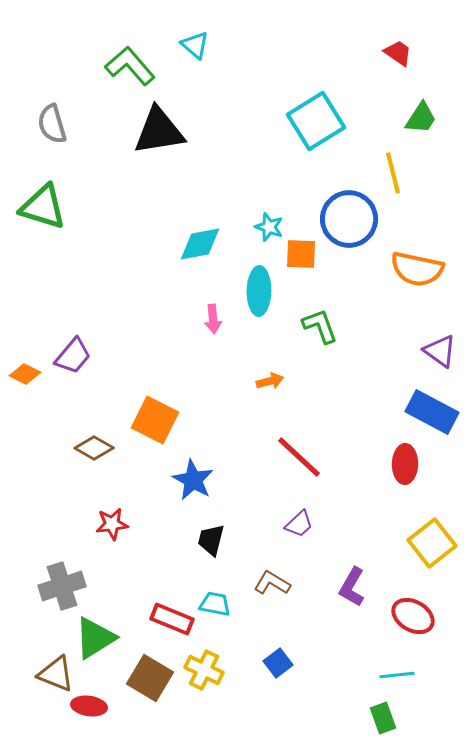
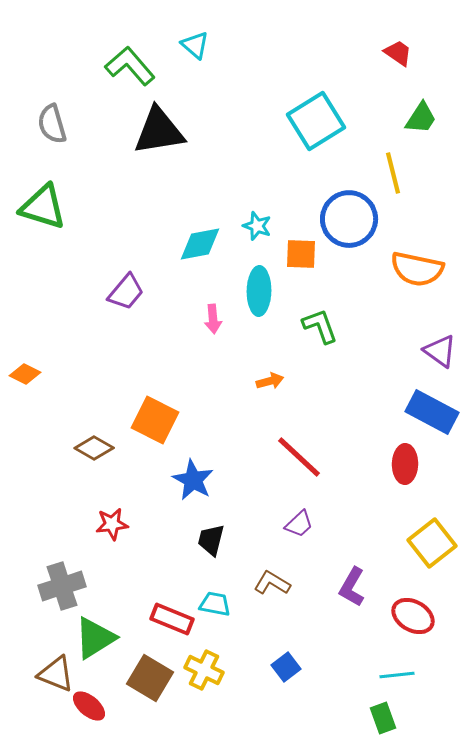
cyan star at (269, 227): moved 12 px left, 1 px up
purple trapezoid at (73, 356): moved 53 px right, 64 px up
blue square at (278, 663): moved 8 px right, 4 px down
red ellipse at (89, 706): rotated 32 degrees clockwise
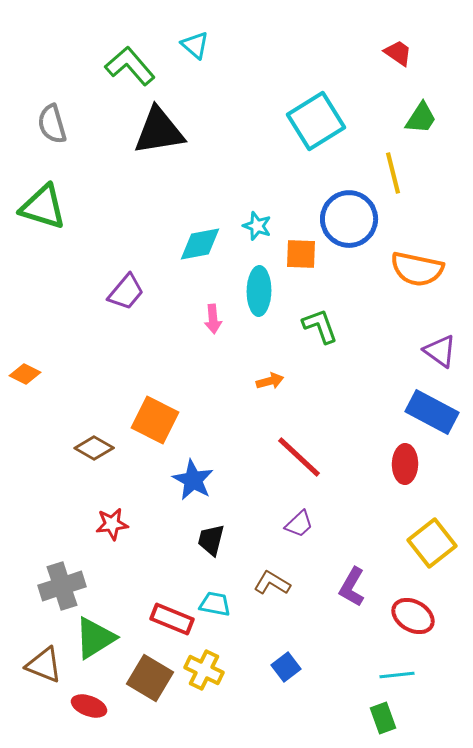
brown triangle at (56, 674): moved 12 px left, 9 px up
red ellipse at (89, 706): rotated 20 degrees counterclockwise
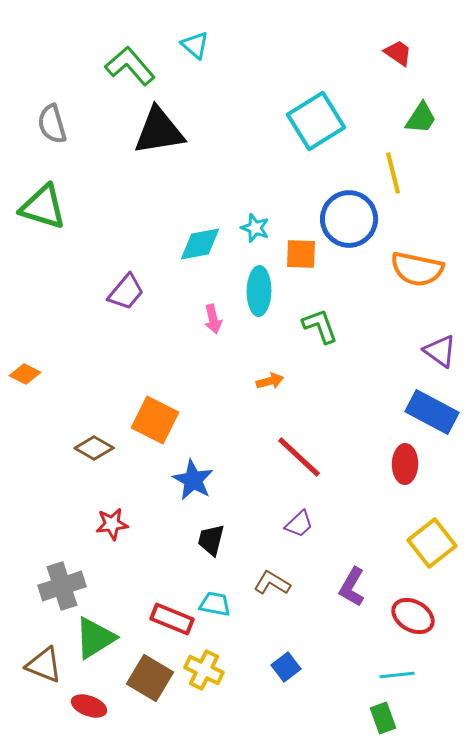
cyan star at (257, 226): moved 2 px left, 2 px down
pink arrow at (213, 319): rotated 8 degrees counterclockwise
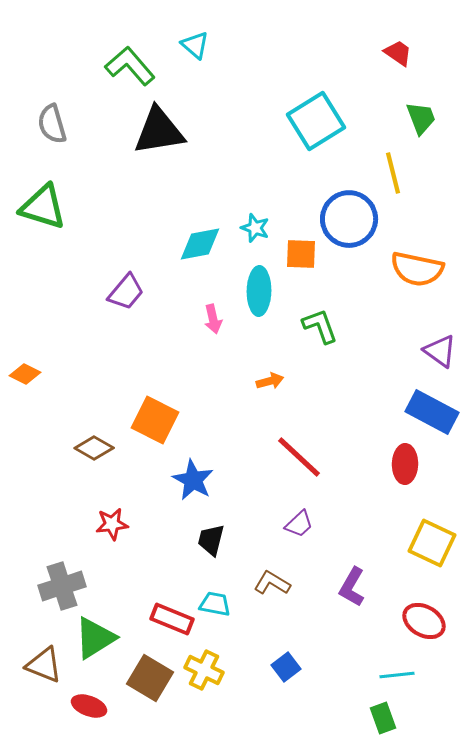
green trapezoid at (421, 118): rotated 54 degrees counterclockwise
yellow square at (432, 543): rotated 27 degrees counterclockwise
red ellipse at (413, 616): moved 11 px right, 5 px down
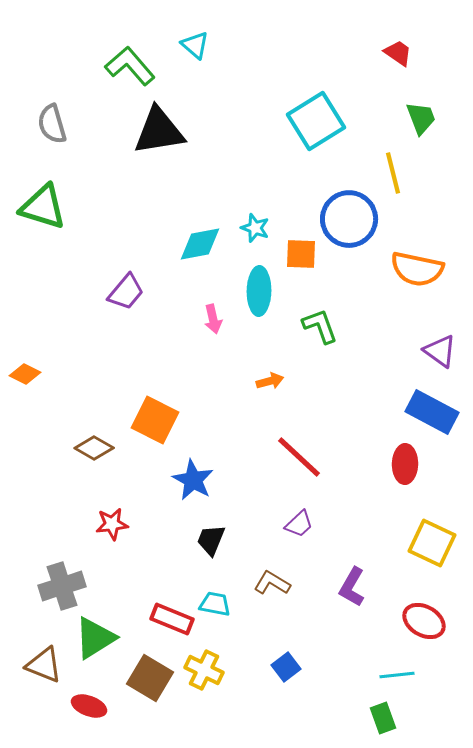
black trapezoid at (211, 540): rotated 8 degrees clockwise
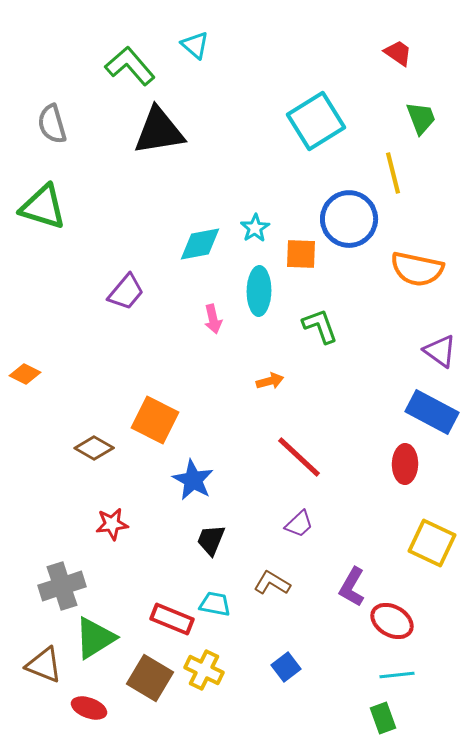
cyan star at (255, 228): rotated 20 degrees clockwise
red ellipse at (424, 621): moved 32 px left
red ellipse at (89, 706): moved 2 px down
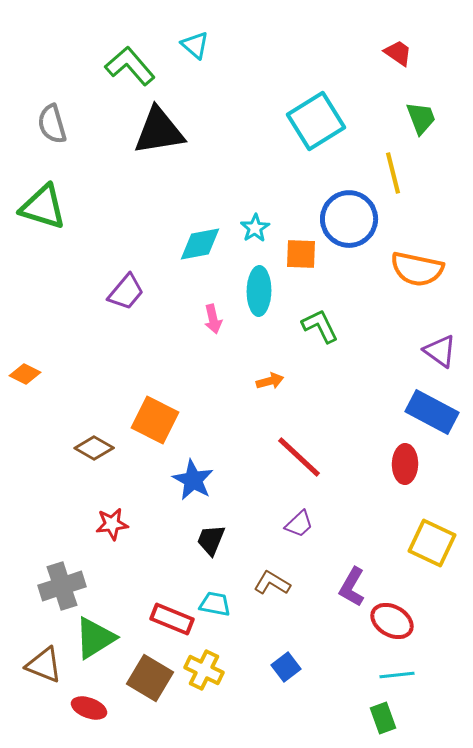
green L-shape at (320, 326): rotated 6 degrees counterclockwise
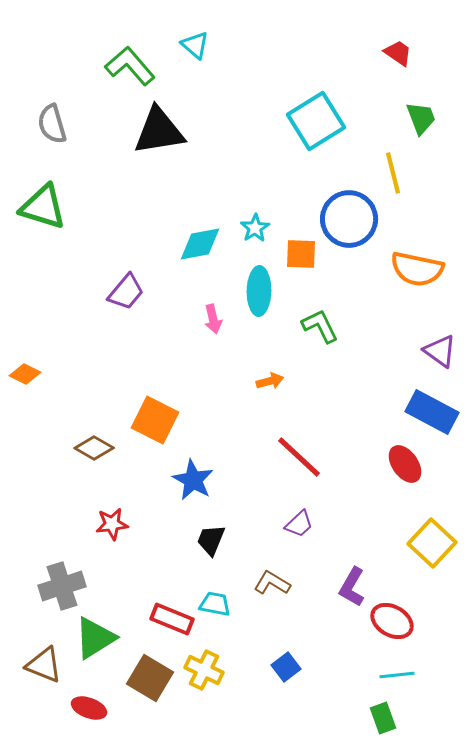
red ellipse at (405, 464): rotated 36 degrees counterclockwise
yellow square at (432, 543): rotated 18 degrees clockwise
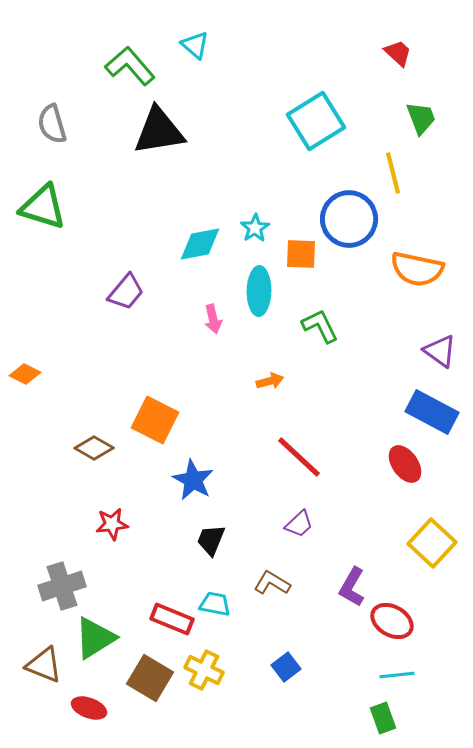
red trapezoid at (398, 53): rotated 8 degrees clockwise
